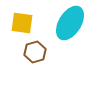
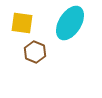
brown hexagon: rotated 20 degrees counterclockwise
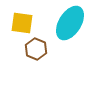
brown hexagon: moved 1 px right, 3 px up
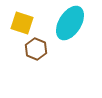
yellow square: rotated 10 degrees clockwise
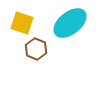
cyan ellipse: rotated 20 degrees clockwise
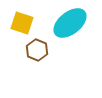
brown hexagon: moved 1 px right, 1 px down
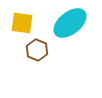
yellow square: rotated 10 degrees counterclockwise
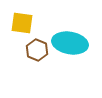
cyan ellipse: moved 20 px down; rotated 48 degrees clockwise
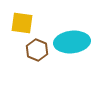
cyan ellipse: moved 2 px right, 1 px up; rotated 16 degrees counterclockwise
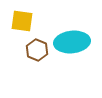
yellow square: moved 2 px up
